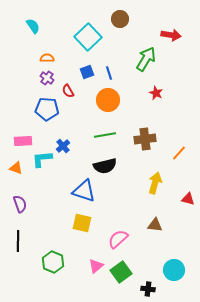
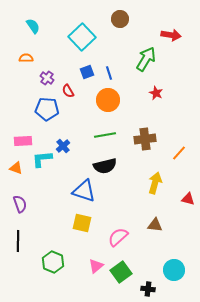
cyan square: moved 6 px left
orange semicircle: moved 21 px left
pink semicircle: moved 2 px up
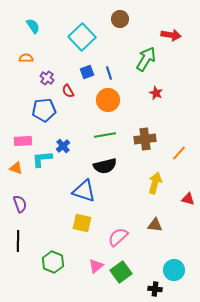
blue pentagon: moved 3 px left, 1 px down; rotated 10 degrees counterclockwise
black cross: moved 7 px right
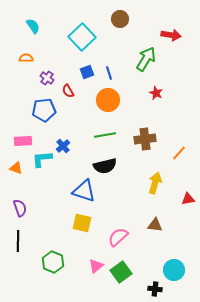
red triangle: rotated 24 degrees counterclockwise
purple semicircle: moved 4 px down
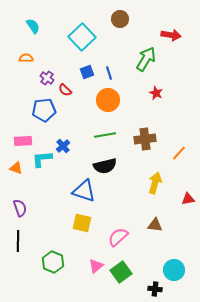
red semicircle: moved 3 px left, 1 px up; rotated 16 degrees counterclockwise
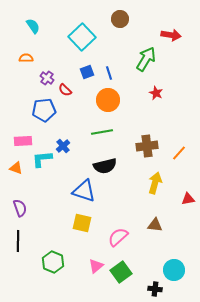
green line: moved 3 px left, 3 px up
brown cross: moved 2 px right, 7 px down
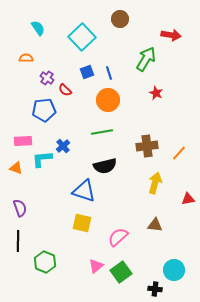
cyan semicircle: moved 5 px right, 2 px down
green hexagon: moved 8 px left
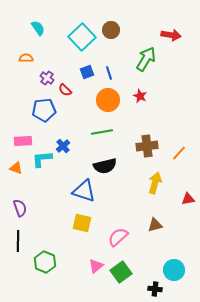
brown circle: moved 9 px left, 11 px down
red star: moved 16 px left, 3 px down
brown triangle: rotated 21 degrees counterclockwise
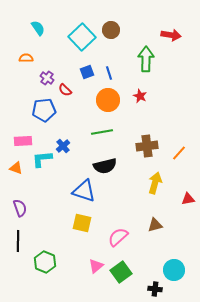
green arrow: rotated 30 degrees counterclockwise
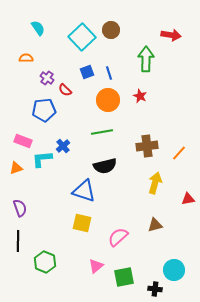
pink rectangle: rotated 24 degrees clockwise
orange triangle: rotated 40 degrees counterclockwise
green square: moved 3 px right, 5 px down; rotated 25 degrees clockwise
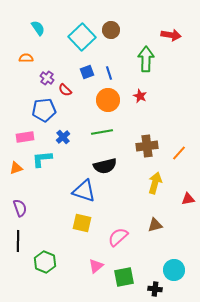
pink rectangle: moved 2 px right, 4 px up; rotated 30 degrees counterclockwise
blue cross: moved 9 px up
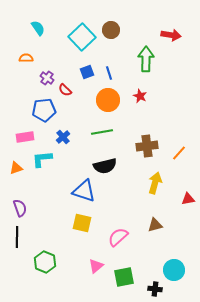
black line: moved 1 px left, 4 px up
